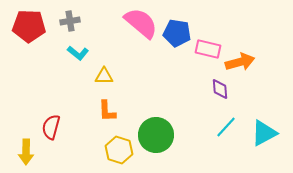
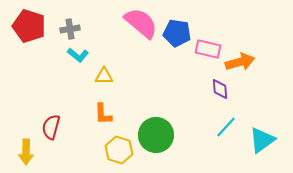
gray cross: moved 8 px down
red pentagon: rotated 16 degrees clockwise
cyan L-shape: moved 2 px down
orange L-shape: moved 4 px left, 3 px down
cyan triangle: moved 2 px left, 7 px down; rotated 8 degrees counterclockwise
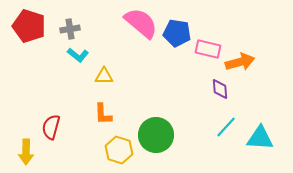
cyan triangle: moved 2 px left, 2 px up; rotated 40 degrees clockwise
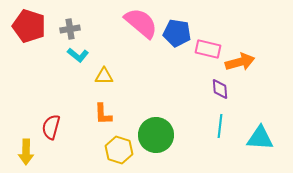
cyan line: moved 6 px left, 1 px up; rotated 35 degrees counterclockwise
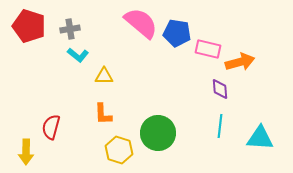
green circle: moved 2 px right, 2 px up
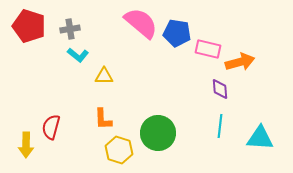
orange L-shape: moved 5 px down
yellow arrow: moved 7 px up
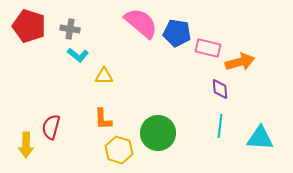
gray cross: rotated 18 degrees clockwise
pink rectangle: moved 1 px up
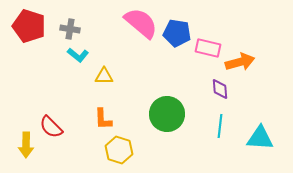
red semicircle: rotated 60 degrees counterclockwise
green circle: moved 9 px right, 19 px up
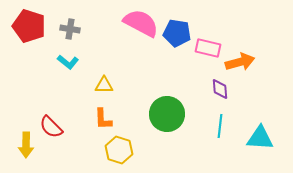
pink semicircle: rotated 12 degrees counterclockwise
cyan L-shape: moved 10 px left, 7 px down
yellow triangle: moved 9 px down
